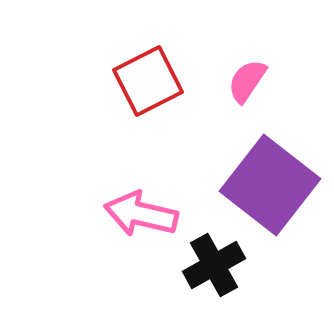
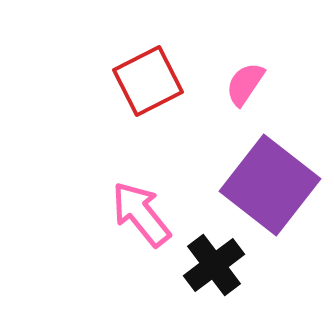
pink semicircle: moved 2 px left, 3 px down
pink arrow: rotated 38 degrees clockwise
black cross: rotated 8 degrees counterclockwise
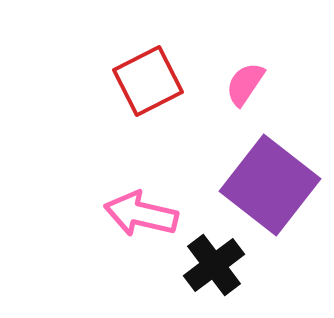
pink arrow: rotated 38 degrees counterclockwise
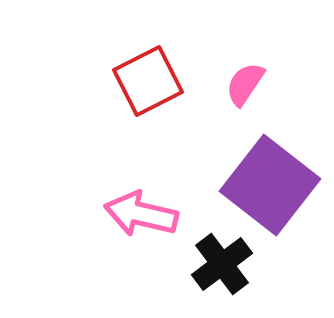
black cross: moved 8 px right, 1 px up
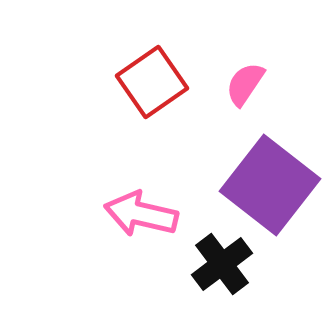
red square: moved 4 px right, 1 px down; rotated 8 degrees counterclockwise
